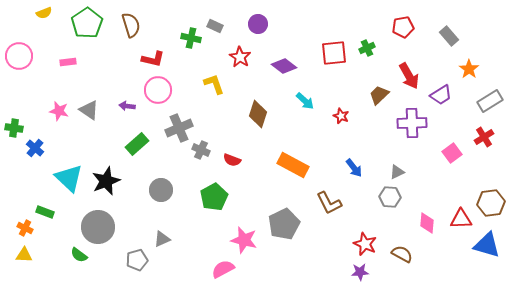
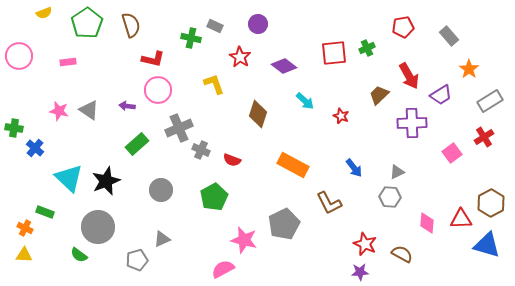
brown hexagon at (491, 203): rotated 20 degrees counterclockwise
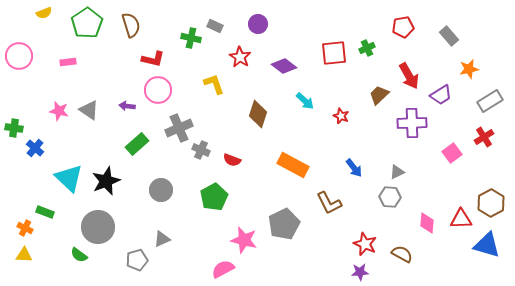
orange star at (469, 69): rotated 24 degrees clockwise
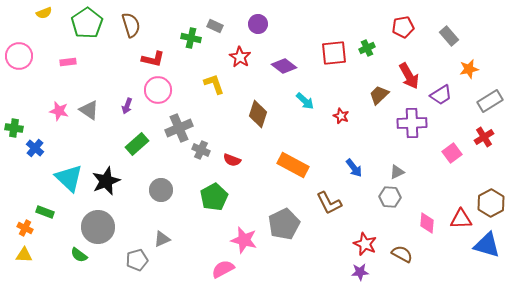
purple arrow at (127, 106): rotated 77 degrees counterclockwise
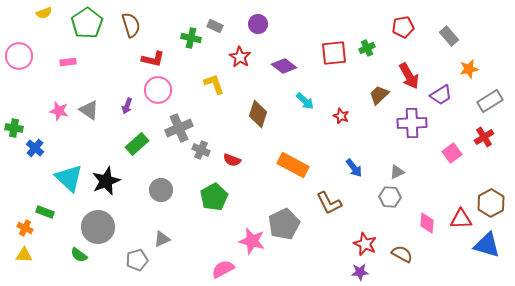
pink star at (244, 240): moved 8 px right, 1 px down
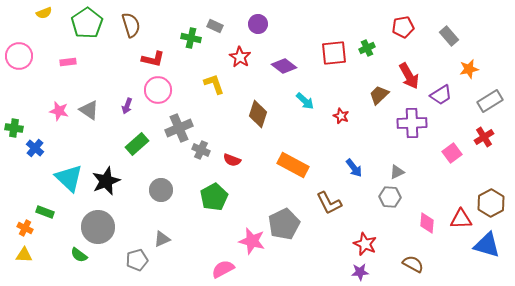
brown semicircle at (402, 254): moved 11 px right, 10 px down
